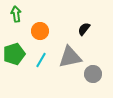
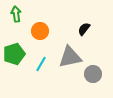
cyan line: moved 4 px down
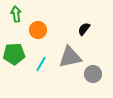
orange circle: moved 2 px left, 1 px up
green pentagon: rotated 15 degrees clockwise
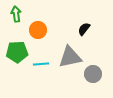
green pentagon: moved 3 px right, 2 px up
cyan line: rotated 56 degrees clockwise
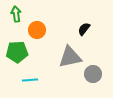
orange circle: moved 1 px left
cyan line: moved 11 px left, 16 px down
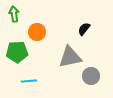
green arrow: moved 2 px left
orange circle: moved 2 px down
gray circle: moved 2 px left, 2 px down
cyan line: moved 1 px left, 1 px down
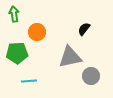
green pentagon: moved 1 px down
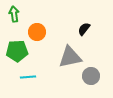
green pentagon: moved 2 px up
cyan line: moved 1 px left, 4 px up
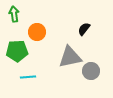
gray circle: moved 5 px up
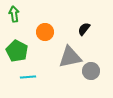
orange circle: moved 8 px right
green pentagon: rotated 30 degrees clockwise
